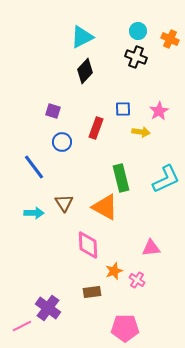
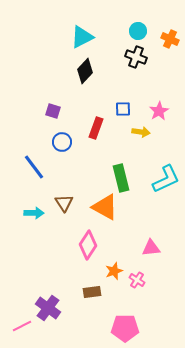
pink diamond: rotated 36 degrees clockwise
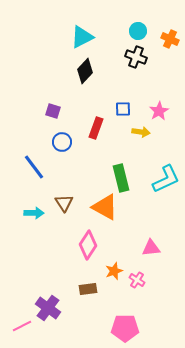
brown rectangle: moved 4 px left, 3 px up
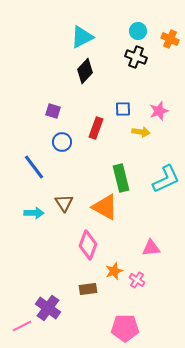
pink star: rotated 12 degrees clockwise
pink diamond: rotated 12 degrees counterclockwise
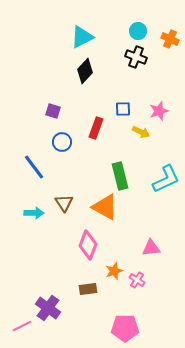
yellow arrow: rotated 18 degrees clockwise
green rectangle: moved 1 px left, 2 px up
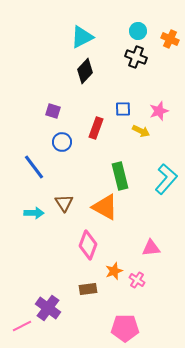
yellow arrow: moved 1 px up
cyan L-shape: rotated 24 degrees counterclockwise
